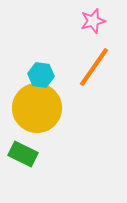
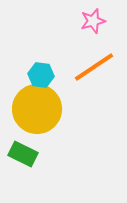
orange line: rotated 21 degrees clockwise
yellow circle: moved 1 px down
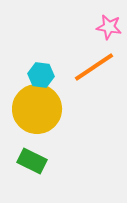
pink star: moved 16 px right, 6 px down; rotated 25 degrees clockwise
green rectangle: moved 9 px right, 7 px down
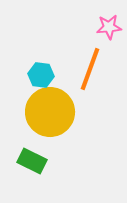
pink star: rotated 15 degrees counterclockwise
orange line: moved 4 px left, 2 px down; rotated 36 degrees counterclockwise
yellow circle: moved 13 px right, 3 px down
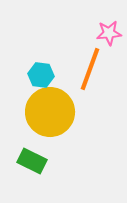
pink star: moved 6 px down
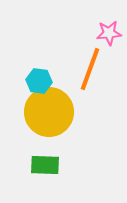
cyan hexagon: moved 2 px left, 6 px down
yellow circle: moved 1 px left
green rectangle: moved 13 px right, 4 px down; rotated 24 degrees counterclockwise
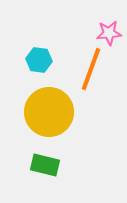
orange line: moved 1 px right
cyan hexagon: moved 21 px up
green rectangle: rotated 12 degrees clockwise
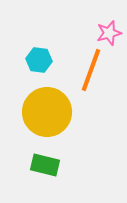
pink star: rotated 10 degrees counterclockwise
orange line: moved 1 px down
yellow circle: moved 2 px left
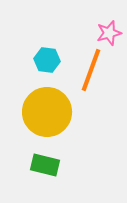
cyan hexagon: moved 8 px right
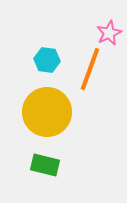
pink star: rotated 10 degrees counterclockwise
orange line: moved 1 px left, 1 px up
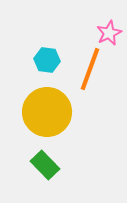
green rectangle: rotated 32 degrees clockwise
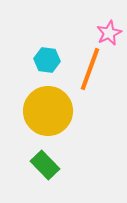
yellow circle: moved 1 px right, 1 px up
